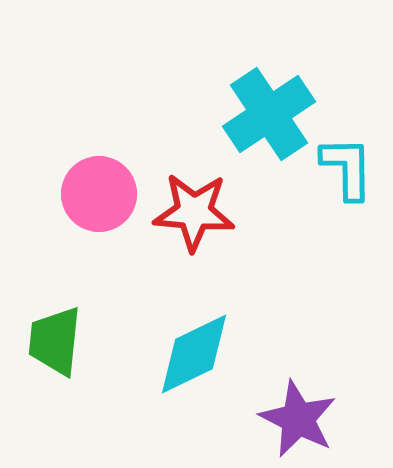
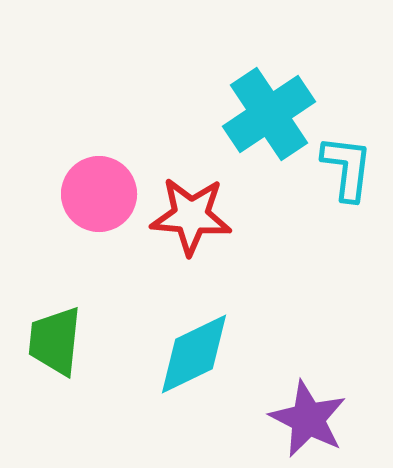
cyan L-shape: rotated 8 degrees clockwise
red star: moved 3 px left, 4 px down
purple star: moved 10 px right
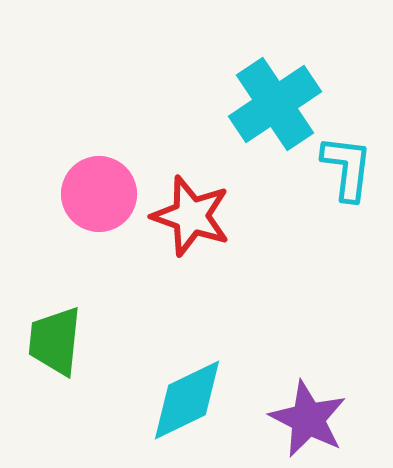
cyan cross: moved 6 px right, 10 px up
red star: rotated 14 degrees clockwise
cyan diamond: moved 7 px left, 46 px down
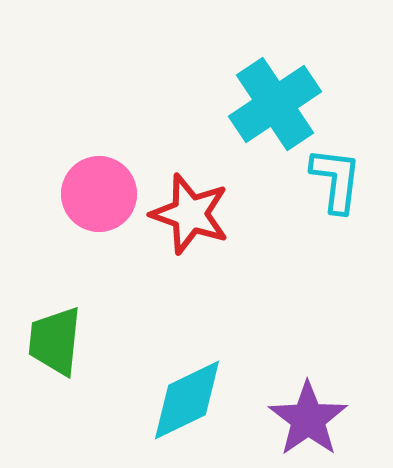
cyan L-shape: moved 11 px left, 12 px down
red star: moved 1 px left, 2 px up
purple star: rotated 10 degrees clockwise
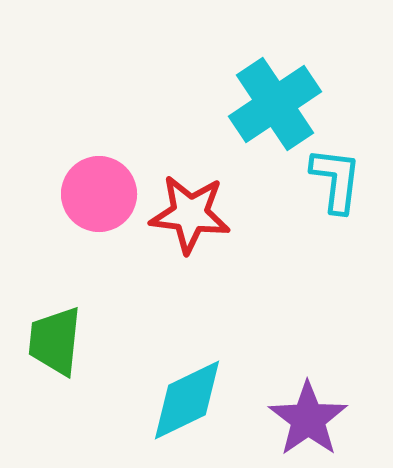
red star: rotated 12 degrees counterclockwise
